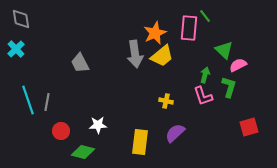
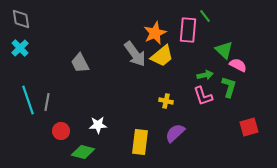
pink rectangle: moved 1 px left, 2 px down
cyan cross: moved 4 px right, 1 px up
gray arrow: rotated 28 degrees counterclockwise
pink semicircle: rotated 54 degrees clockwise
green arrow: rotated 63 degrees clockwise
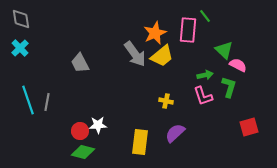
red circle: moved 19 px right
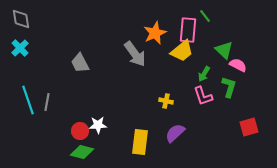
yellow trapezoid: moved 20 px right, 5 px up
green arrow: moved 1 px left, 1 px up; rotated 133 degrees clockwise
green diamond: moved 1 px left
